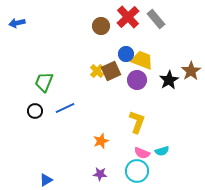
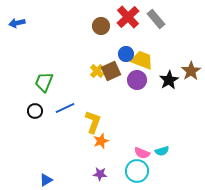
yellow L-shape: moved 44 px left
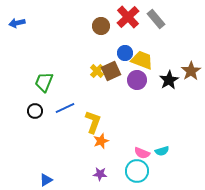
blue circle: moved 1 px left, 1 px up
